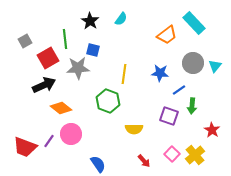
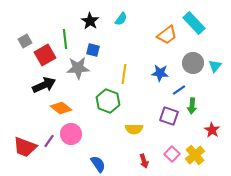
red square: moved 3 px left, 3 px up
red arrow: rotated 24 degrees clockwise
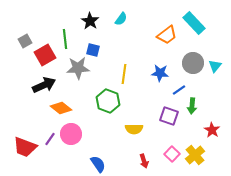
purple line: moved 1 px right, 2 px up
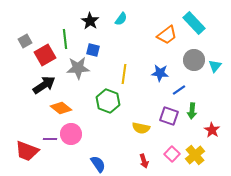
gray circle: moved 1 px right, 3 px up
black arrow: rotated 10 degrees counterclockwise
green arrow: moved 5 px down
yellow semicircle: moved 7 px right, 1 px up; rotated 12 degrees clockwise
purple line: rotated 56 degrees clockwise
red trapezoid: moved 2 px right, 4 px down
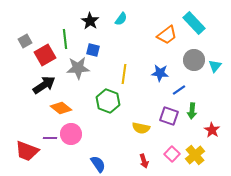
purple line: moved 1 px up
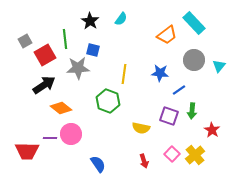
cyan triangle: moved 4 px right
red trapezoid: rotated 20 degrees counterclockwise
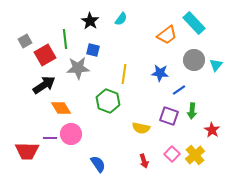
cyan triangle: moved 3 px left, 1 px up
orange diamond: rotated 20 degrees clockwise
